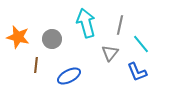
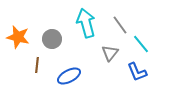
gray line: rotated 48 degrees counterclockwise
brown line: moved 1 px right
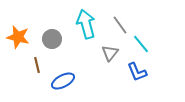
cyan arrow: moved 1 px down
brown line: rotated 21 degrees counterclockwise
blue ellipse: moved 6 px left, 5 px down
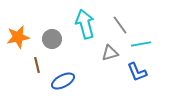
cyan arrow: moved 1 px left
orange star: rotated 25 degrees counterclockwise
cyan line: rotated 60 degrees counterclockwise
gray triangle: rotated 36 degrees clockwise
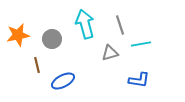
gray line: rotated 18 degrees clockwise
orange star: moved 2 px up
blue L-shape: moved 2 px right, 8 px down; rotated 60 degrees counterclockwise
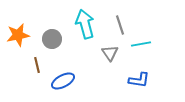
gray triangle: rotated 48 degrees counterclockwise
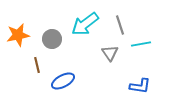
cyan arrow: rotated 112 degrees counterclockwise
blue L-shape: moved 1 px right, 6 px down
